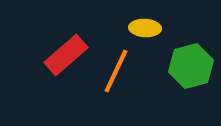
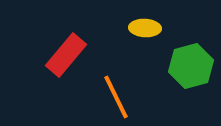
red rectangle: rotated 9 degrees counterclockwise
orange line: moved 26 px down; rotated 51 degrees counterclockwise
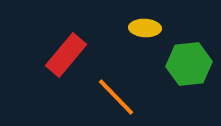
green hexagon: moved 2 px left, 2 px up; rotated 9 degrees clockwise
orange line: rotated 18 degrees counterclockwise
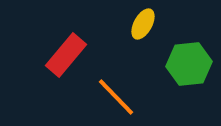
yellow ellipse: moved 2 px left, 4 px up; rotated 64 degrees counterclockwise
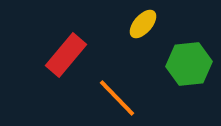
yellow ellipse: rotated 12 degrees clockwise
orange line: moved 1 px right, 1 px down
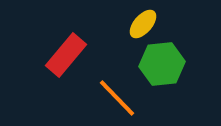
green hexagon: moved 27 px left
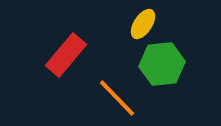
yellow ellipse: rotated 8 degrees counterclockwise
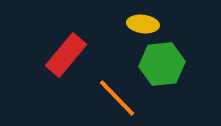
yellow ellipse: rotated 64 degrees clockwise
